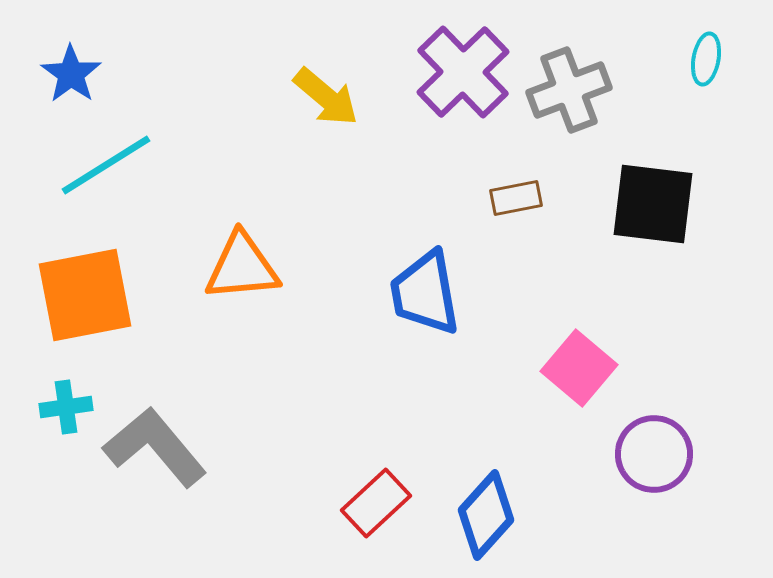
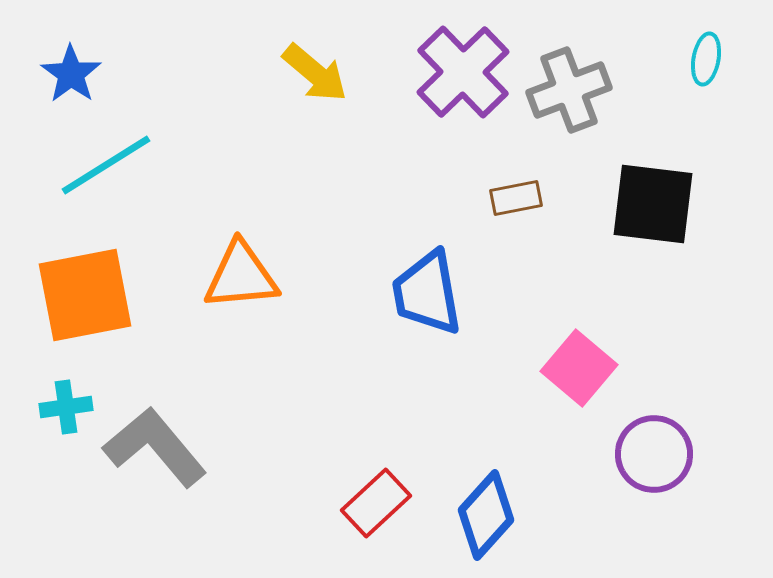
yellow arrow: moved 11 px left, 24 px up
orange triangle: moved 1 px left, 9 px down
blue trapezoid: moved 2 px right
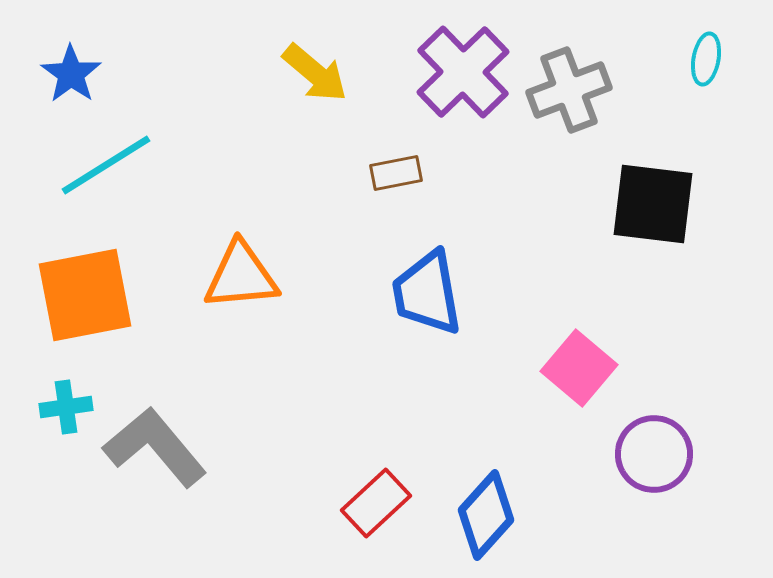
brown rectangle: moved 120 px left, 25 px up
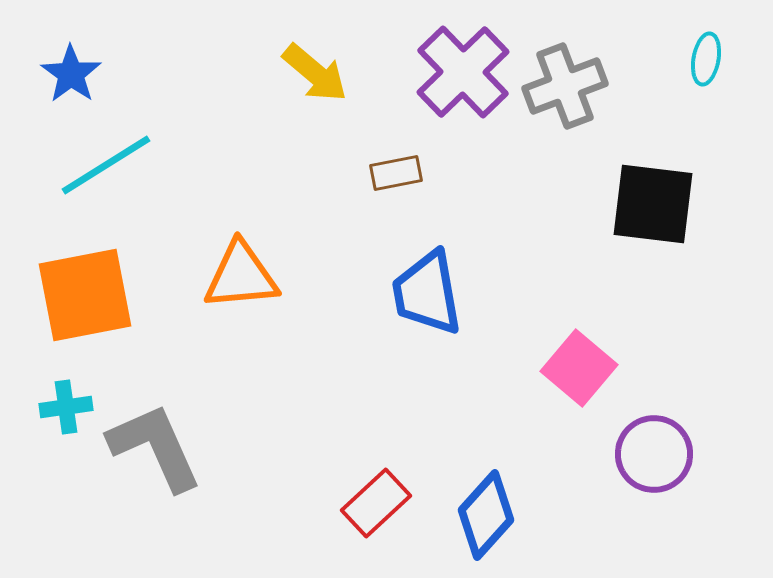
gray cross: moved 4 px left, 4 px up
gray L-shape: rotated 16 degrees clockwise
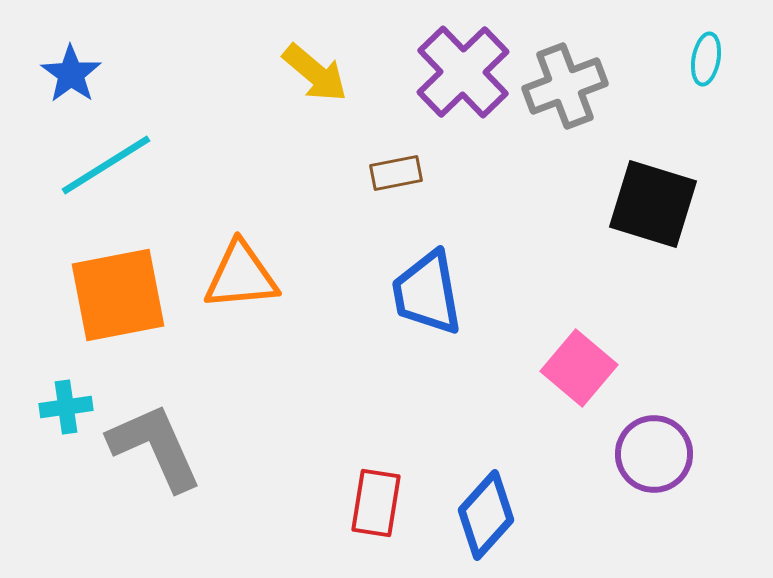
black square: rotated 10 degrees clockwise
orange square: moved 33 px right
red rectangle: rotated 38 degrees counterclockwise
